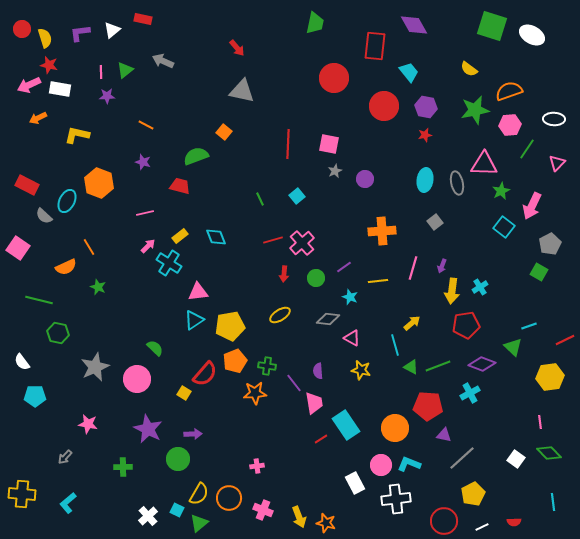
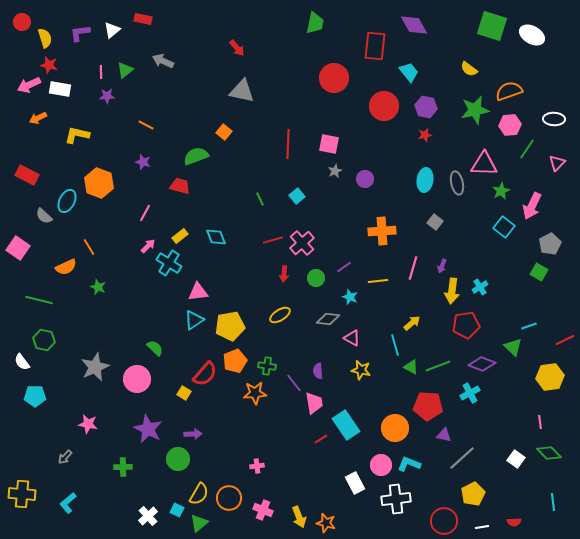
red circle at (22, 29): moved 7 px up
red rectangle at (27, 185): moved 10 px up
pink line at (145, 213): rotated 48 degrees counterclockwise
gray square at (435, 222): rotated 14 degrees counterclockwise
green hexagon at (58, 333): moved 14 px left, 7 px down
white line at (482, 527): rotated 16 degrees clockwise
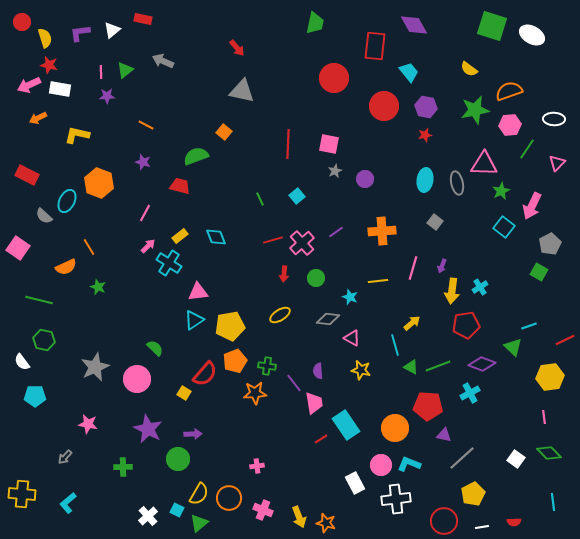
purple line at (344, 267): moved 8 px left, 35 px up
pink line at (540, 422): moved 4 px right, 5 px up
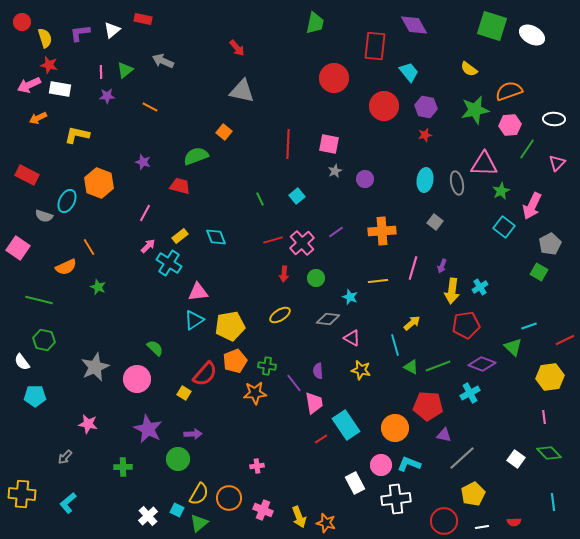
orange line at (146, 125): moved 4 px right, 18 px up
gray semicircle at (44, 216): rotated 24 degrees counterclockwise
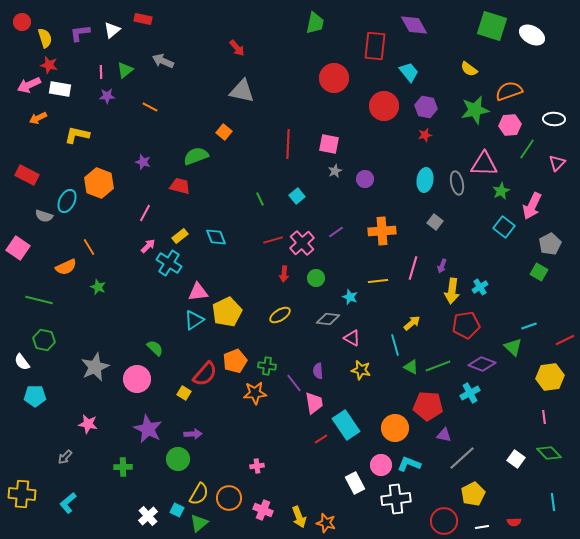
yellow pentagon at (230, 326): moved 3 px left, 14 px up; rotated 16 degrees counterclockwise
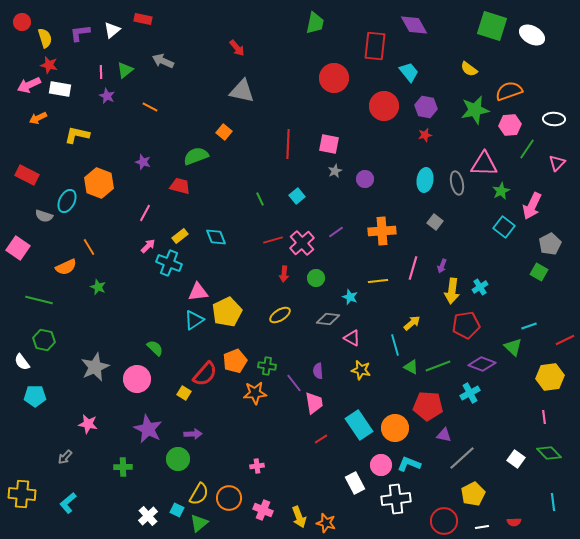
purple star at (107, 96): rotated 28 degrees clockwise
cyan cross at (169, 263): rotated 10 degrees counterclockwise
cyan rectangle at (346, 425): moved 13 px right
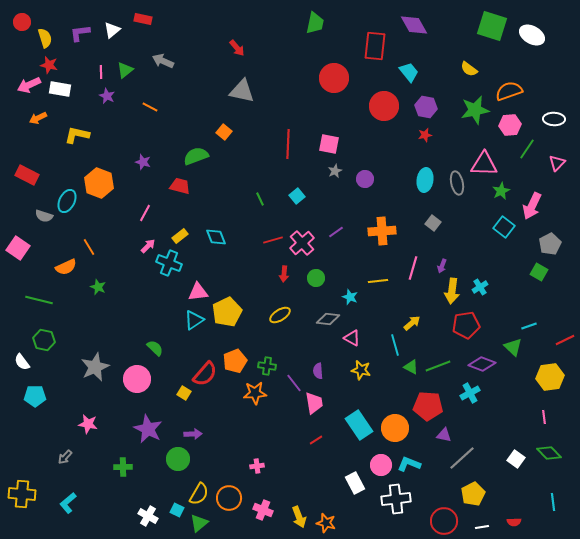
gray square at (435, 222): moved 2 px left, 1 px down
red line at (321, 439): moved 5 px left, 1 px down
white cross at (148, 516): rotated 18 degrees counterclockwise
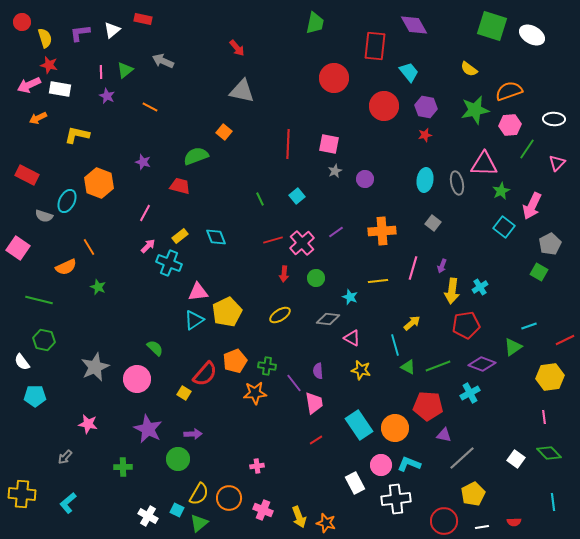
green triangle at (513, 347): rotated 42 degrees clockwise
green triangle at (411, 367): moved 3 px left
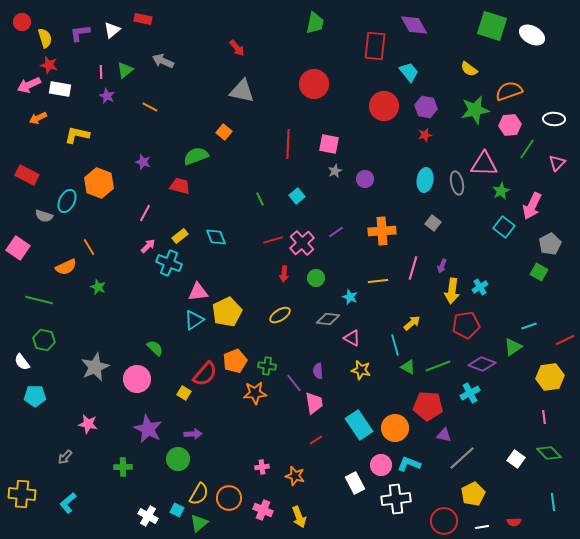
red circle at (334, 78): moved 20 px left, 6 px down
pink cross at (257, 466): moved 5 px right, 1 px down
orange star at (326, 523): moved 31 px left, 47 px up
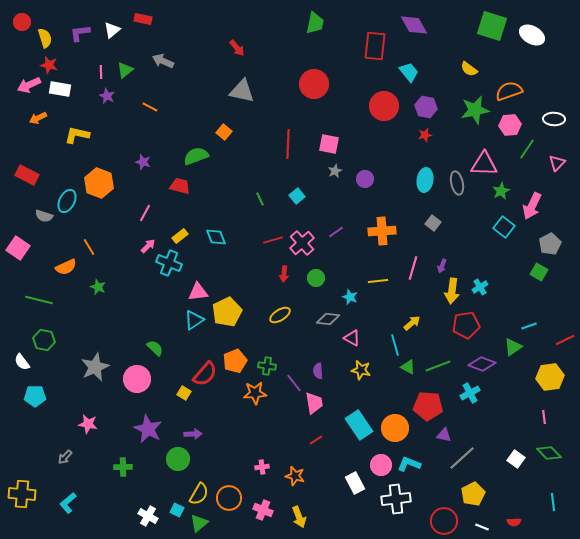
white line at (482, 527): rotated 32 degrees clockwise
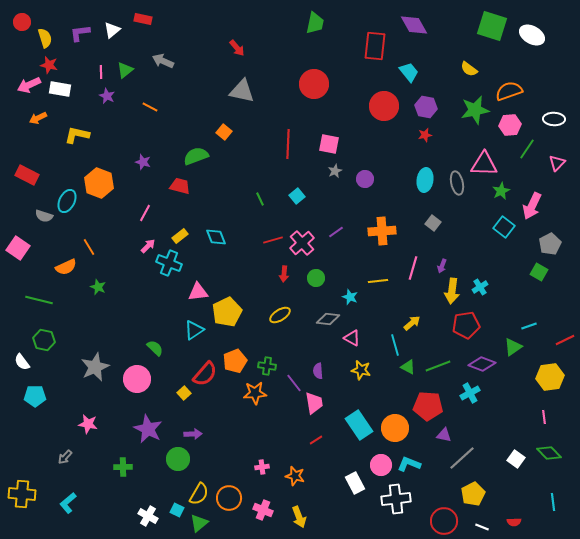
cyan triangle at (194, 320): moved 10 px down
yellow square at (184, 393): rotated 16 degrees clockwise
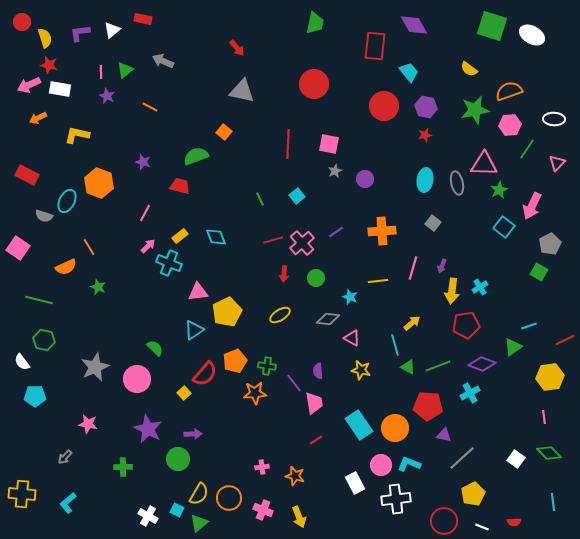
green star at (501, 191): moved 2 px left, 1 px up
